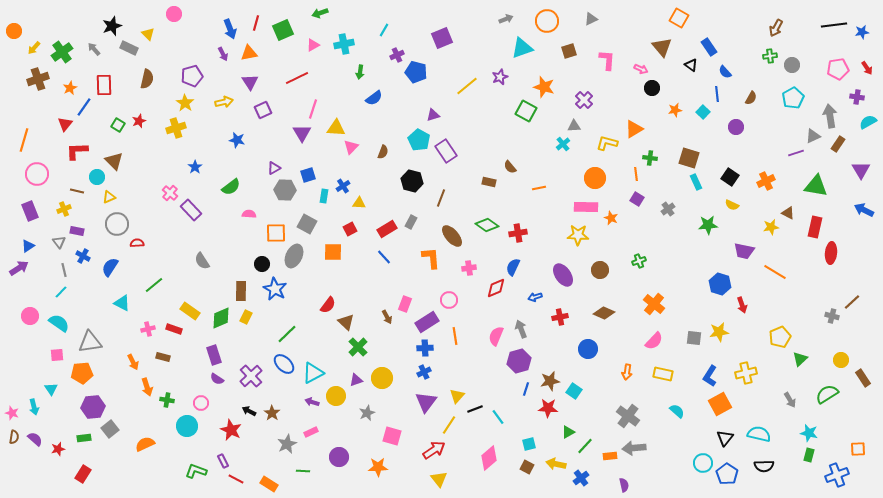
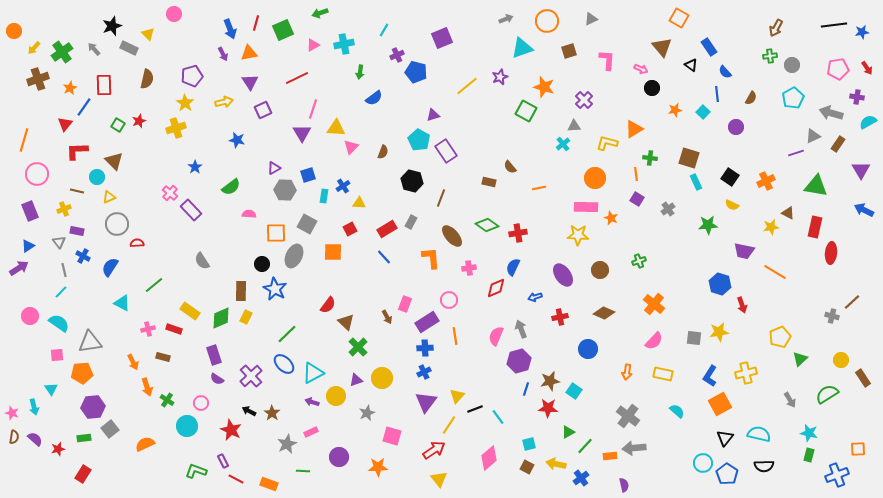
gray arrow at (830, 116): moved 1 px right, 3 px up; rotated 65 degrees counterclockwise
green cross at (167, 400): rotated 24 degrees clockwise
orange rectangle at (269, 484): rotated 12 degrees counterclockwise
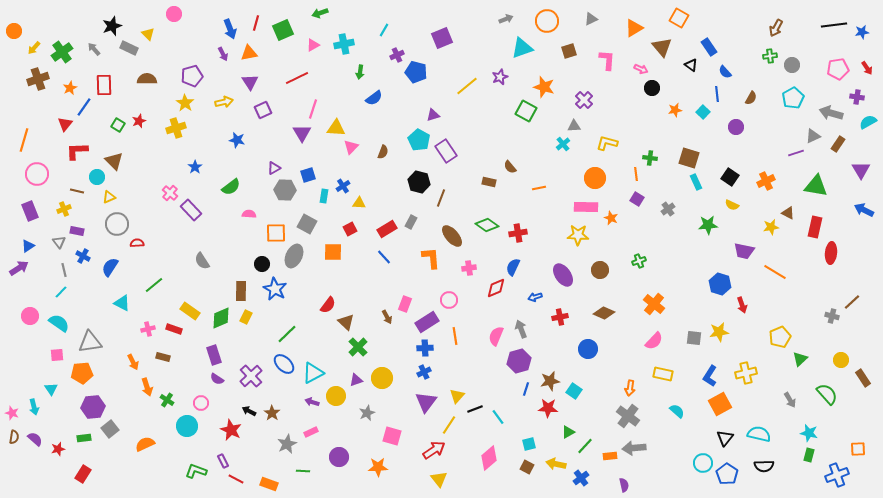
brown semicircle at (147, 79): rotated 102 degrees counterclockwise
orange triangle at (634, 129): moved 101 px up
black hexagon at (412, 181): moved 7 px right, 1 px down
orange arrow at (627, 372): moved 3 px right, 16 px down
green semicircle at (827, 394): rotated 80 degrees clockwise
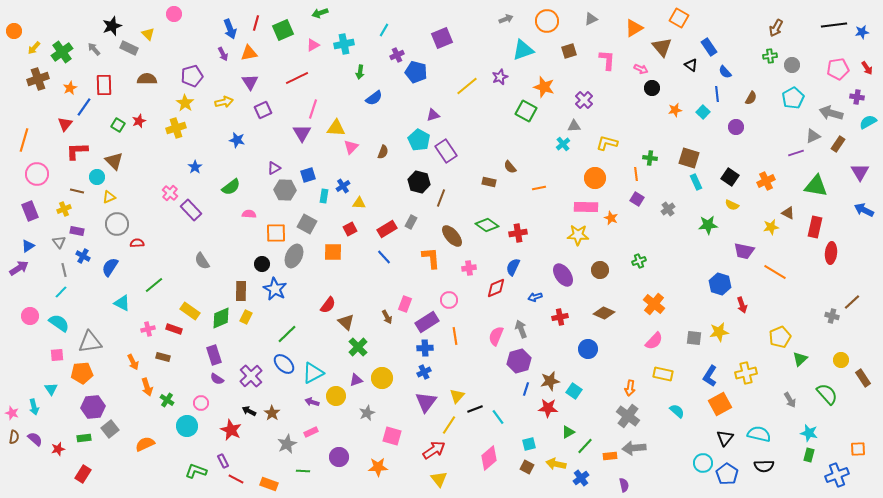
cyan triangle at (522, 48): moved 1 px right, 2 px down
purple triangle at (861, 170): moved 1 px left, 2 px down
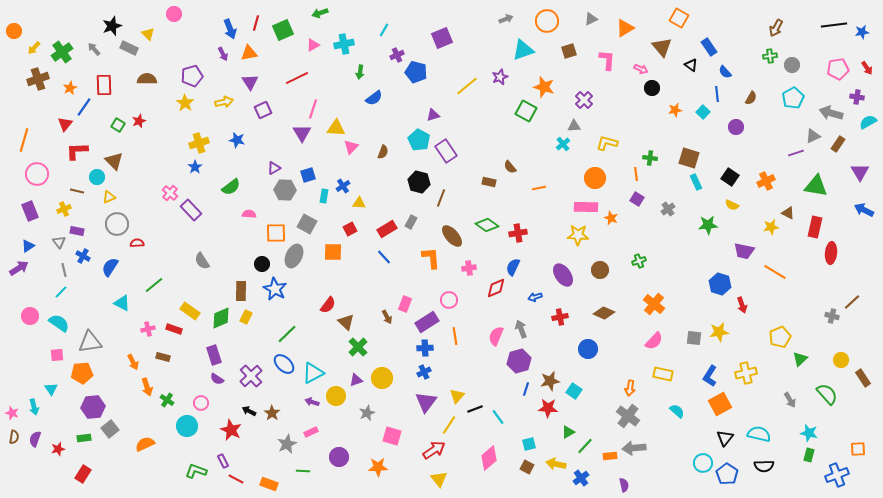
orange triangle at (634, 28): moved 9 px left
yellow cross at (176, 128): moved 23 px right, 15 px down
purple semicircle at (35, 439): rotated 112 degrees counterclockwise
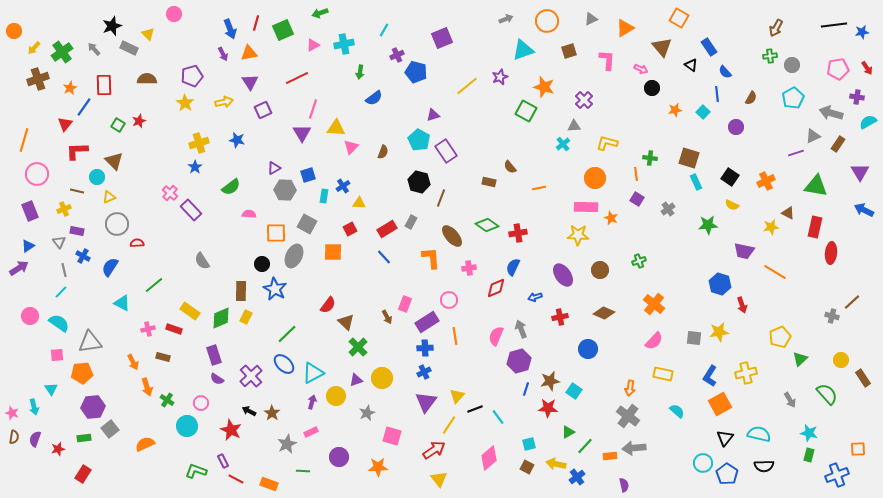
purple arrow at (312, 402): rotated 88 degrees clockwise
blue cross at (581, 478): moved 4 px left, 1 px up
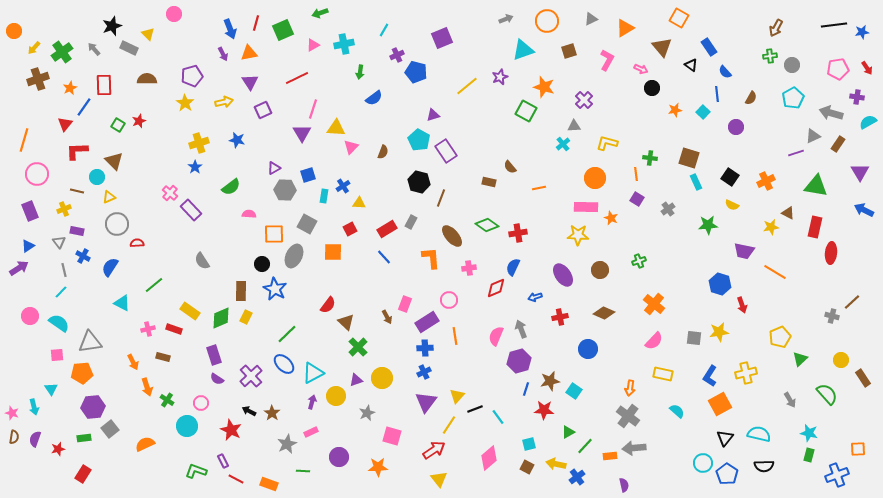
pink L-shape at (607, 60): rotated 25 degrees clockwise
orange square at (276, 233): moved 2 px left, 1 px down
red star at (548, 408): moved 4 px left, 2 px down
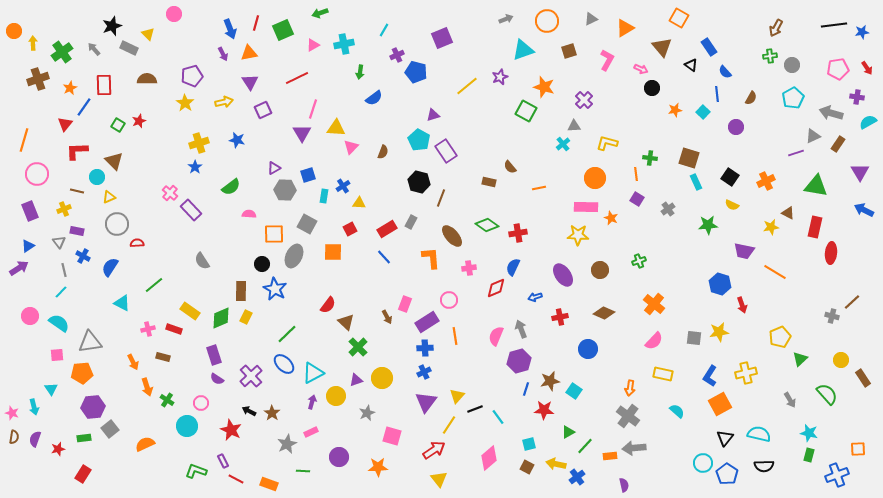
yellow arrow at (34, 48): moved 1 px left, 5 px up; rotated 136 degrees clockwise
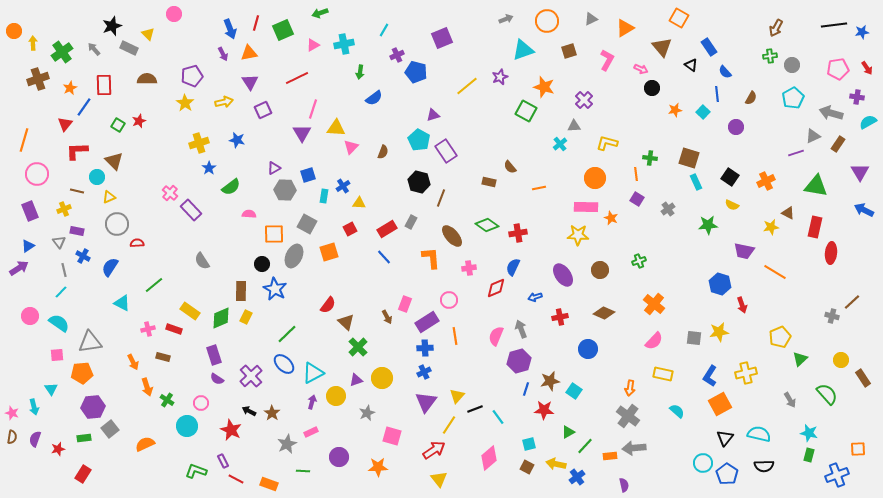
cyan cross at (563, 144): moved 3 px left
blue star at (195, 167): moved 14 px right, 1 px down
orange square at (333, 252): moved 4 px left; rotated 18 degrees counterclockwise
brown semicircle at (14, 437): moved 2 px left
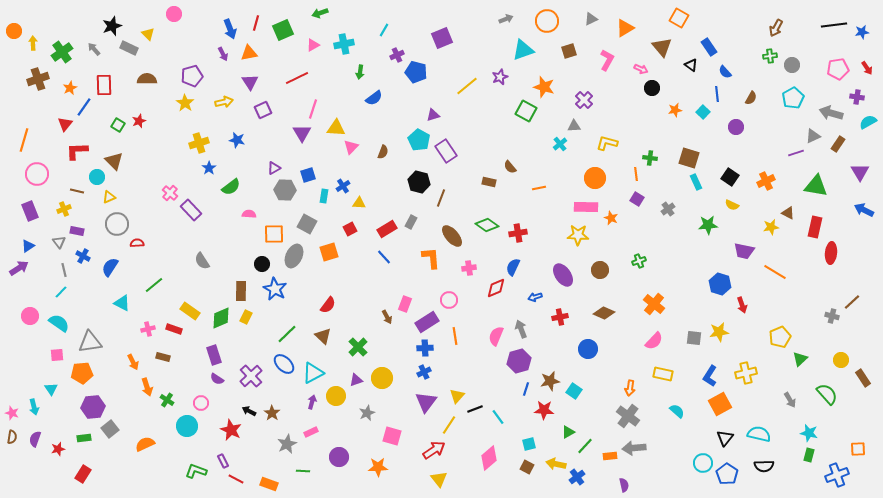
brown triangle at (346, 322): moved 23 px left, 14 px down
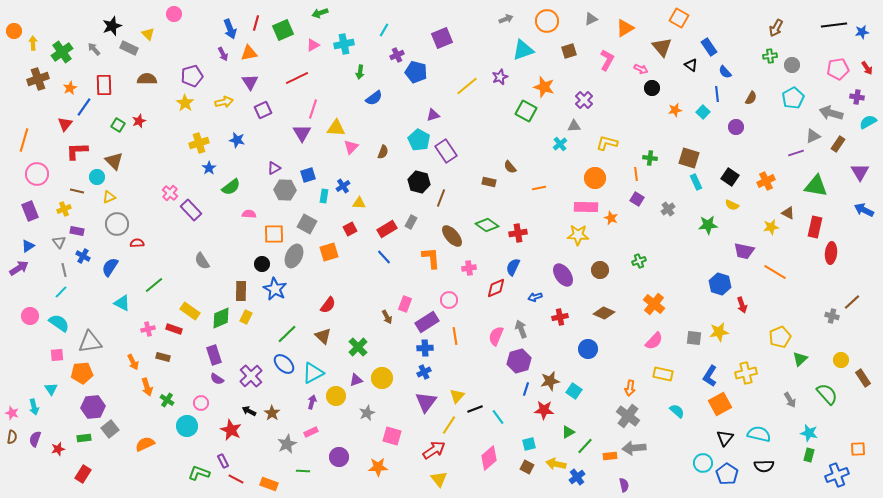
green L-shape at (196, 471): moved 3 px right, 2 px down
